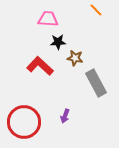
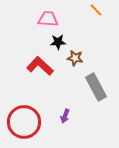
gray rectangle: moved 4 px down
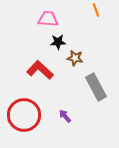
orange line: rotated 24 degrees clockwise
red L-shape: moved 4 px down
purple arrow: rotated 120 degrees clockwise
red circle: moved 7 px up
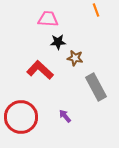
red circle: moved 3 px left, 2 px down
